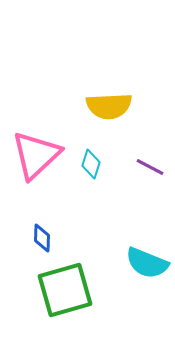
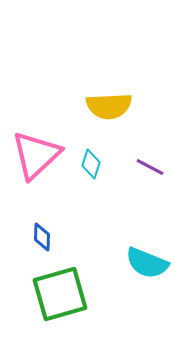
blue diamond: moved 1 px up
green square: moved 5 px left, 4 px down
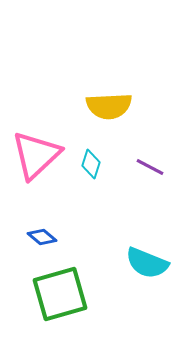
blue diamond: rotated 52 degrees counterclockwise
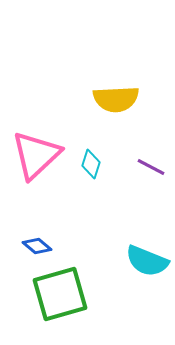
yellow semicircle: moved 7 px right, 7 px up
purple line: moved 1 px right
blue diamond: moved 5 px left, 9 px down
cyan semicircle: moved 2 px up
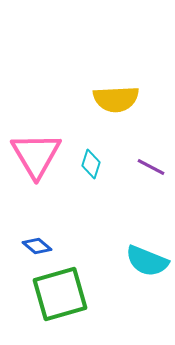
pink triangle: rotated 18 degrees counterclockwise
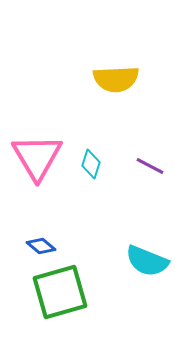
yellow semicircle: moved 20 px up
pink triangle: moved 1 px right, 2 px down
purple line: moved 1 px left, 1 px up
blue diamond: moved 4 px right
green square: moved 2 px up
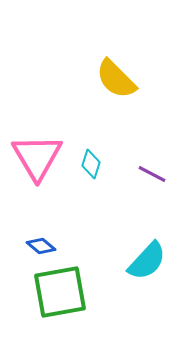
yellow semicircle: rotated 48 degrees clockwise
purple line: moved 2 px right, 8 px down
cyan semicircle: rotated 69 degrees counterclockwise
green square: rotated 6 degrees clockwise
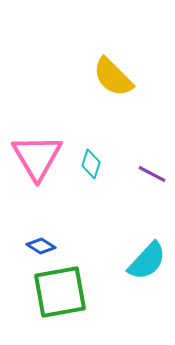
yellow semicircle: moved 3 px left, 2 px up
blue diamond: rotated 8 degrees counterclockwise
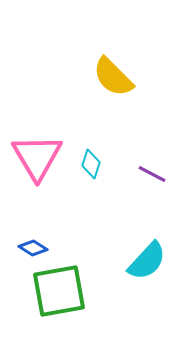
blue diamond: moved 8 px left, 2 px down
green square: moved 1 px left, 1 px up
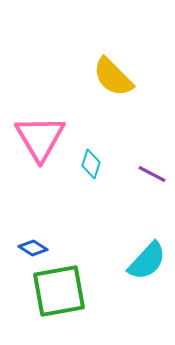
pink triangle: moved 3 px right, 19 px up
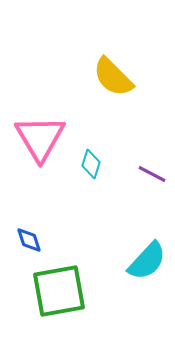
blue diamond: moved 4 px left, 8 px up; rotated 40 degrees clockwise
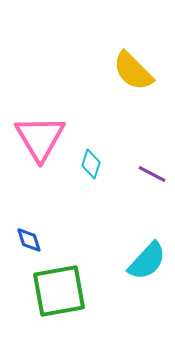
yellow semicircle: moved 20 px right, 6 px up
